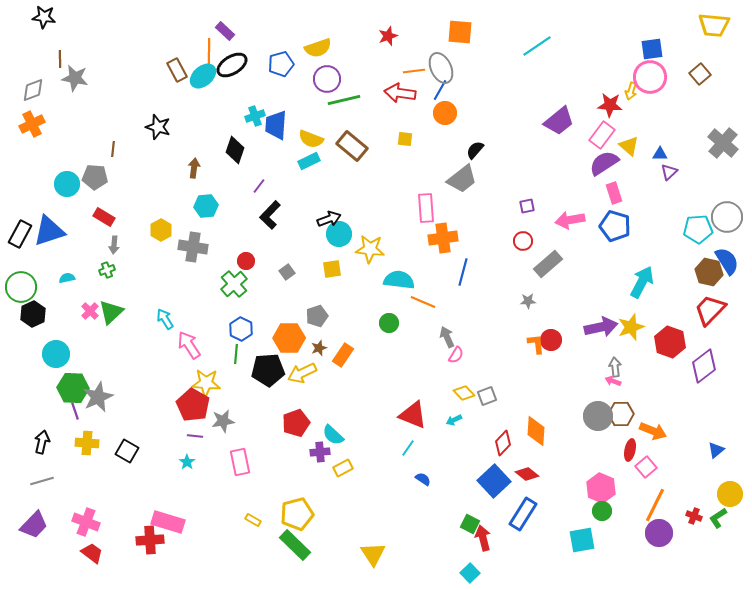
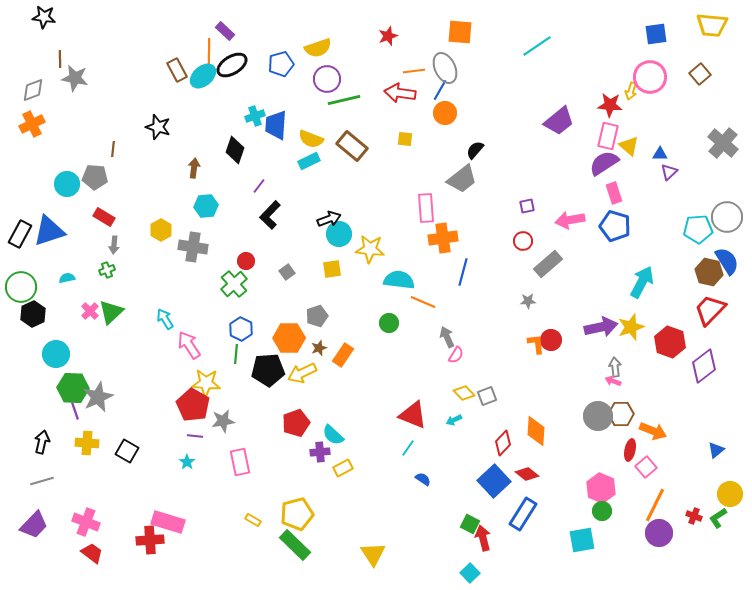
yellow trapezoid at (714, 25): moved 2 px left
blue square at (652, 49): moved 4 px right, 15 px up
gray ellipse at (441, 68): moved 4 px right
pink rectangle at (602, 135): moved 6 px right, 1 px down; rotated 24 degrees counterclockwise
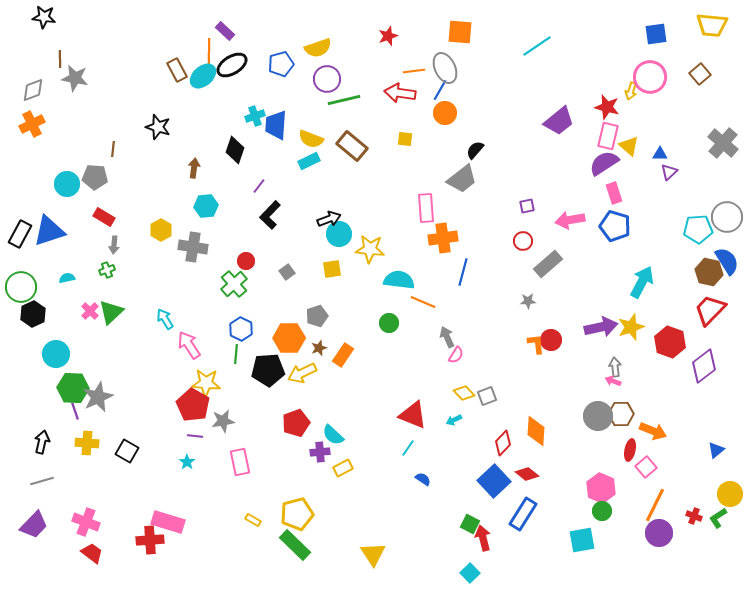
red star at (610, 105): moved 3 px left, 2 px down; rotated 10 degrees clockwise
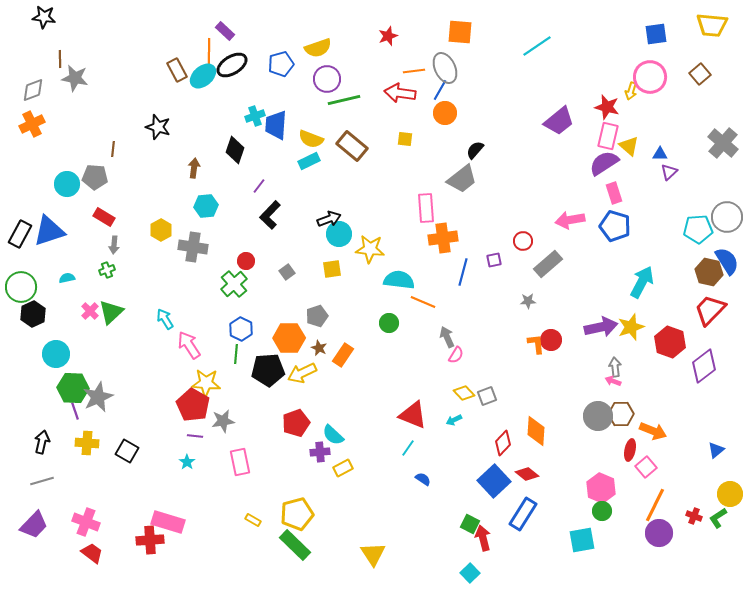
purple square at (527, 206): moved 33 px left, 54 px down
brown star at (319, 348): rotated 28 degrees counterclockwise
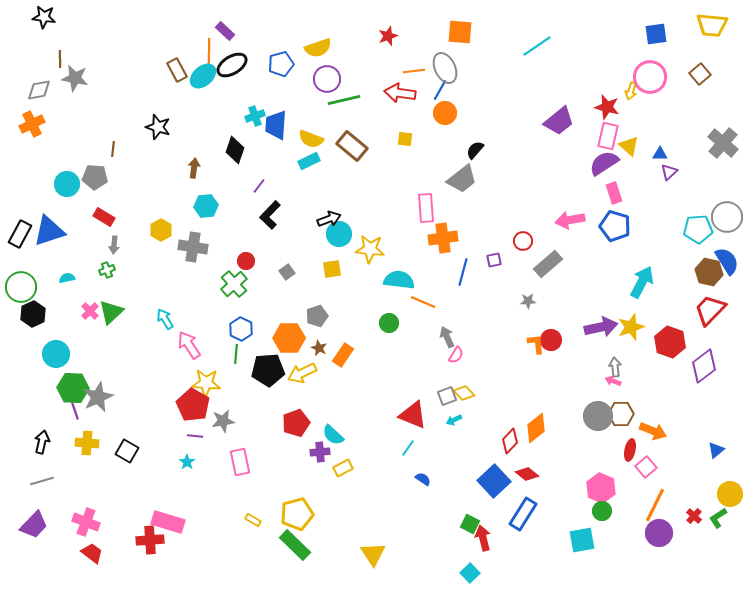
gray diamond at (33, 90): moved 6 px right; rotated 10 degrees clockwise
gray square at (487, 396): moved 40 px left
orange diamond at (536, 431): moved 3 px up; rotated 48 degrees clockwise
red diamond at (503, 443): moved 7 px right, 2 px up
red cross at (694, 516): rotated 21 degrees clockwise
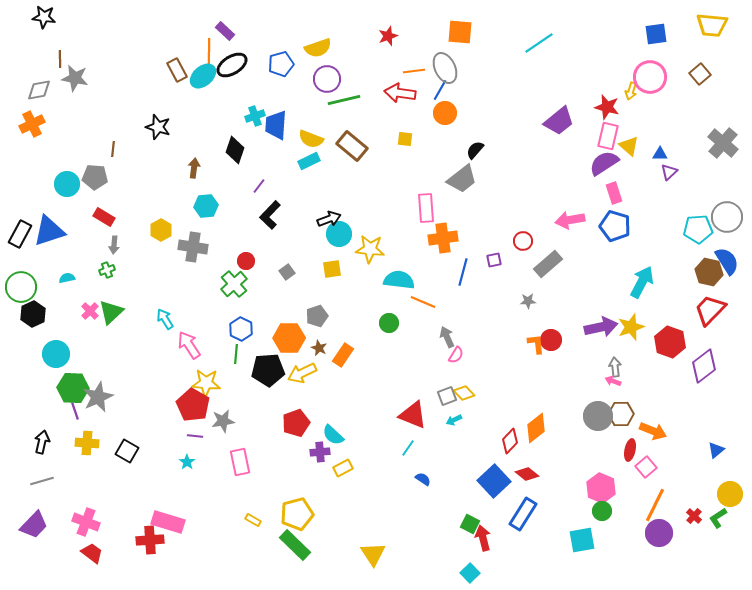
cyan line at (537, 46): moved 2 px right, 3 px up
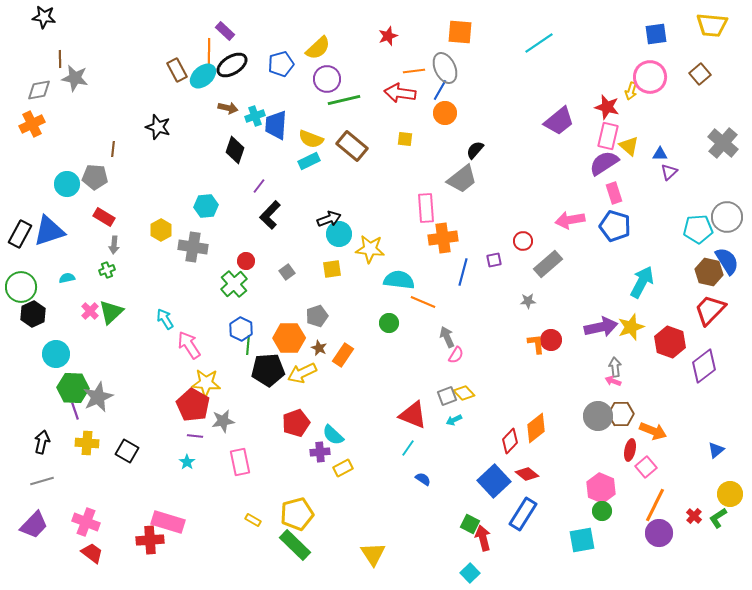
yellow semicircle at (318, 48): rotated 24 degrees counterclockwise
brown arrow at (194, 168): moved 34 px right, 60 px up; rotated 96 degrees clockwise
green line at (236, 354): moved 12 px right, 9 px up
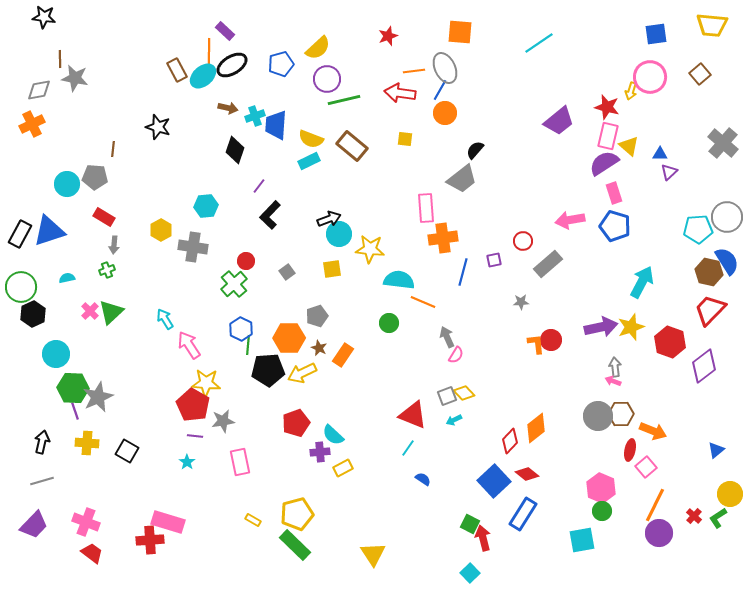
gray star at (528, 301): moved 7 px left, 1 px down
